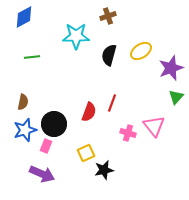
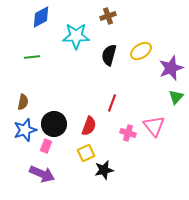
blue diamond: moved 17 px right
red semicircle: moved 14 px down
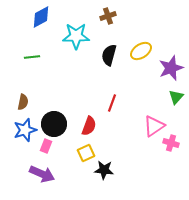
pink triangle: rotated 35 degrees clockwise
pink cross: moved 43 px right, 10 px down
black star: rotated 18 degrees clockwise
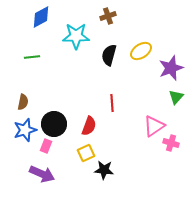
red line: rotated 24 degrees counterclockwise
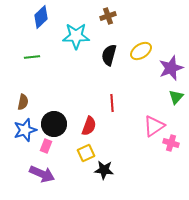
blue diamond: rotated 15 degrees counterclockwise
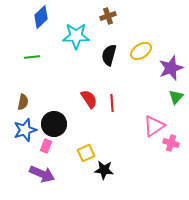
red semicircle: moved 27 px up; rotated 54 degrees counterclockwise
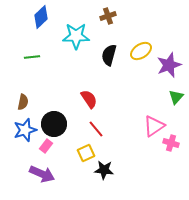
purple star: moved 2 px left, 3 px up
red line: moved 16 px left, 26 px down; rotated 36 degrees counterclockwise
pink rectangle: rotated 16 degrees clockwise
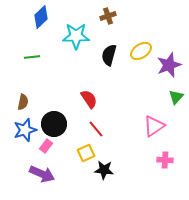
pink cross: moved 6 px left, 17 px down; rotated 14 degrees counterclockwise
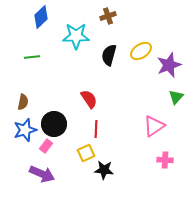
red line: rotated 42 degrees clockwise
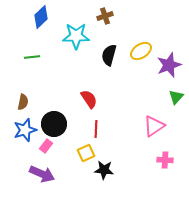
brown cross: moved 3 px left
